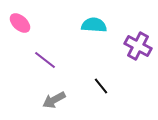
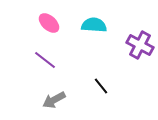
pink ellipse: moved 29 px right
purple cross: moved 2 px right, 1 px up
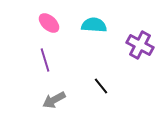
purple line: rotated 35 degrees clockwise
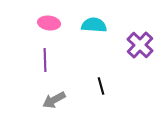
pink ellipse: rotated 35 degrees counterclockwise
purple cross: rotated 16 degrees clockwise
purple line: rotated 15 degrees clockwise
black line: rotated 24 degrees clockwise
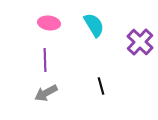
cyan semicircle: rotated 55 degrees clockwise
purple cross: moved 3 px up
gray arrow: moved 8 px left, 7 px up
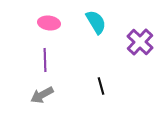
cyan semicircle: moved 2 px right, 3 px up
gray arrow: moved 4 px left, 2 px down
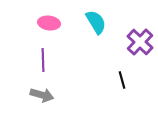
purple line: moved 2 px left
black line: moved 21 px right, 6 px up
gray arrow: rotated 135 degrees counterclockwise
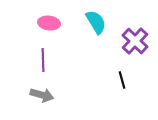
purple cross: moved 5 px left, 1 px up
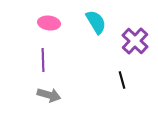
gray arrow: moved 7 px right
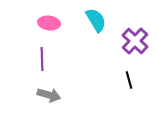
cyan semicircle: moved 2 px up
purple line: moved 1 px left, 1 px up
black line: moved 7 px right
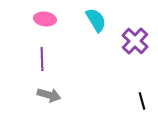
pink ellipse: moved 4 px left, 4 px up
black line: moved 13 px right, 21 px down
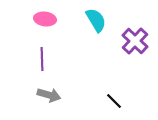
black line: moved 28 px left; rotated 30 degrees counterclockwise
